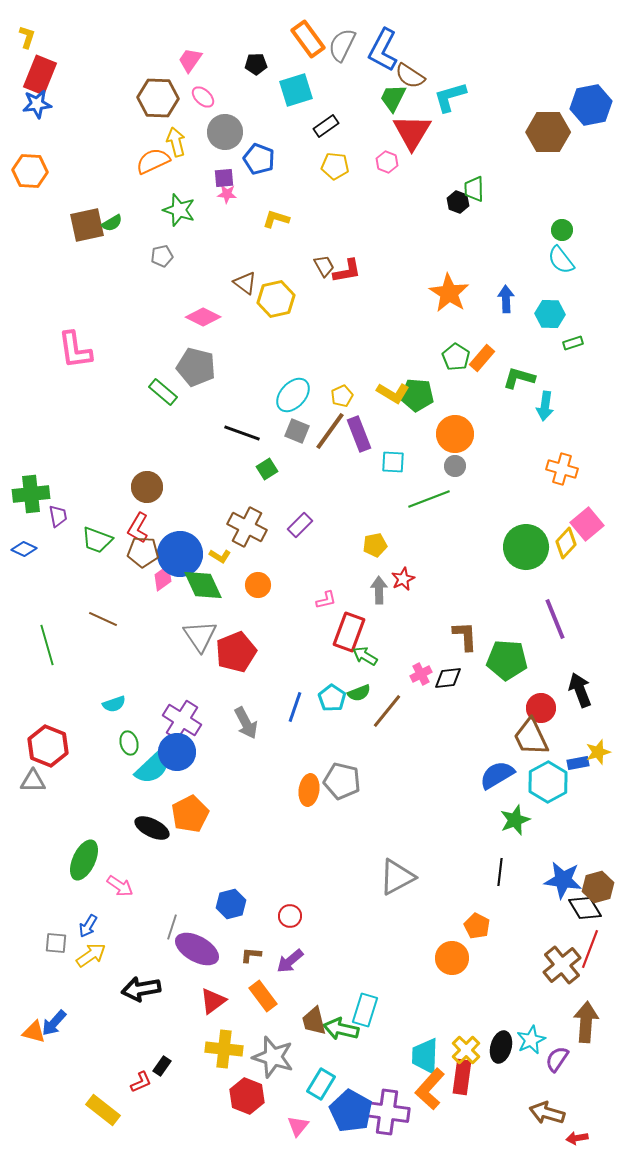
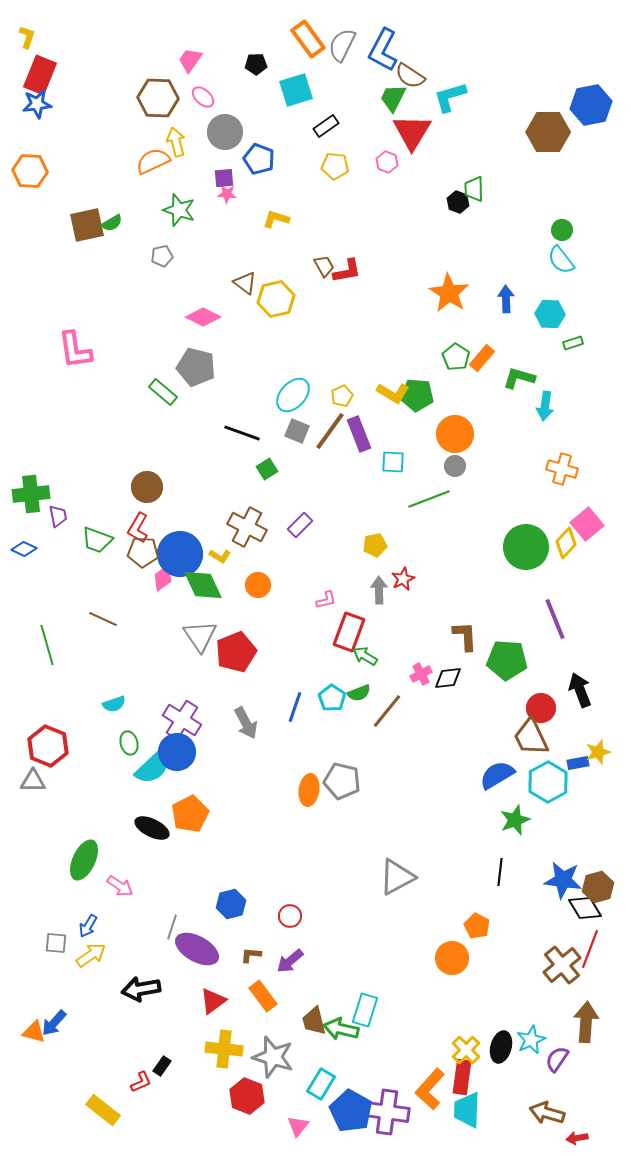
cyan trapezoid at (425, 1056): moved 42 px right, 54 px down
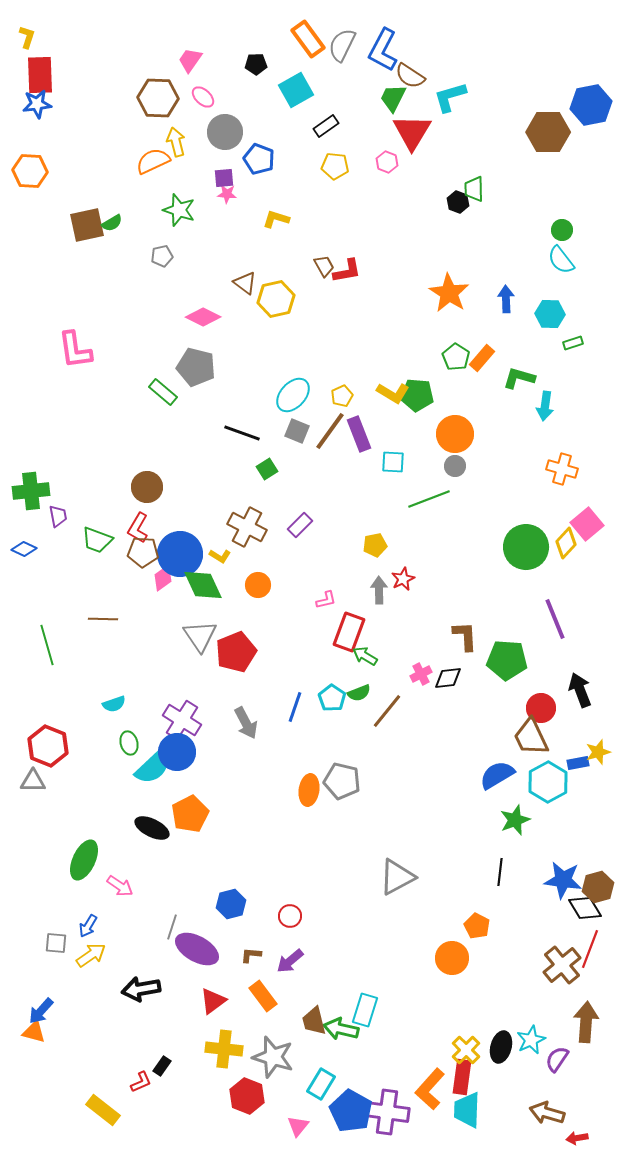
red rectangle at (40, 75): rotated 24 degrees counterclockwise
cyan square at (296, 90): rotated 12 degrees counterclockwise
green cross at (31, 494): moved 3 px up
brown line at (103, 619): rotated 24 degrees counterclockwise
blue arrow at (54, 1023): moved 13 px left, 12 px up
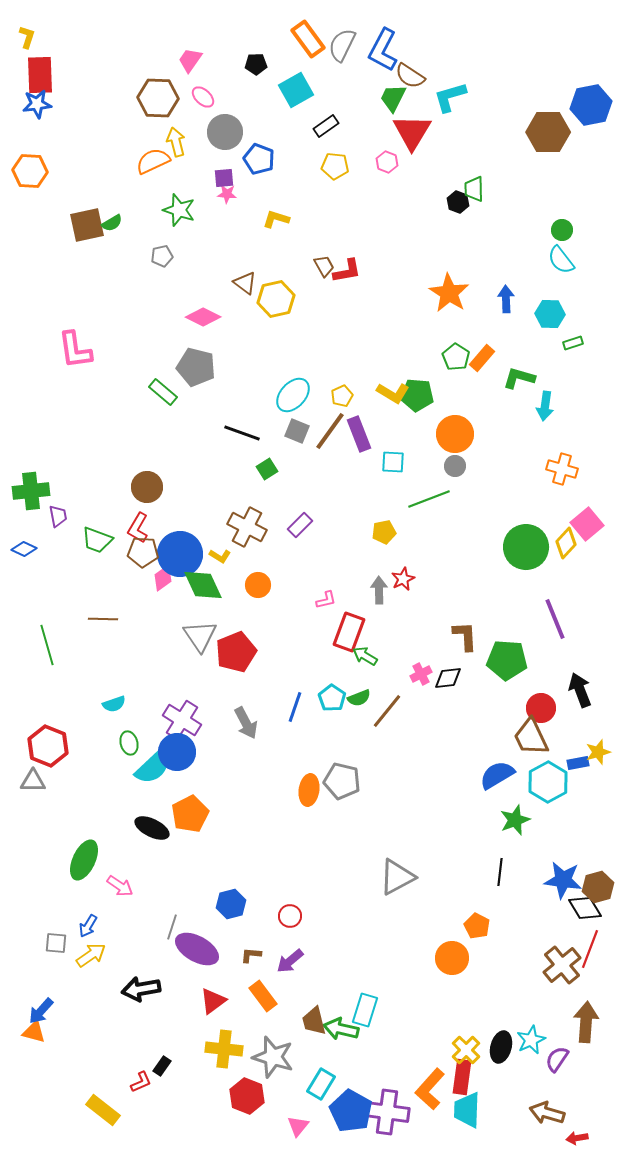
yellow pentagon at (375, 545): moved 9 px right, 13 px up
green semicircle at (359, 693): moved 5 px down
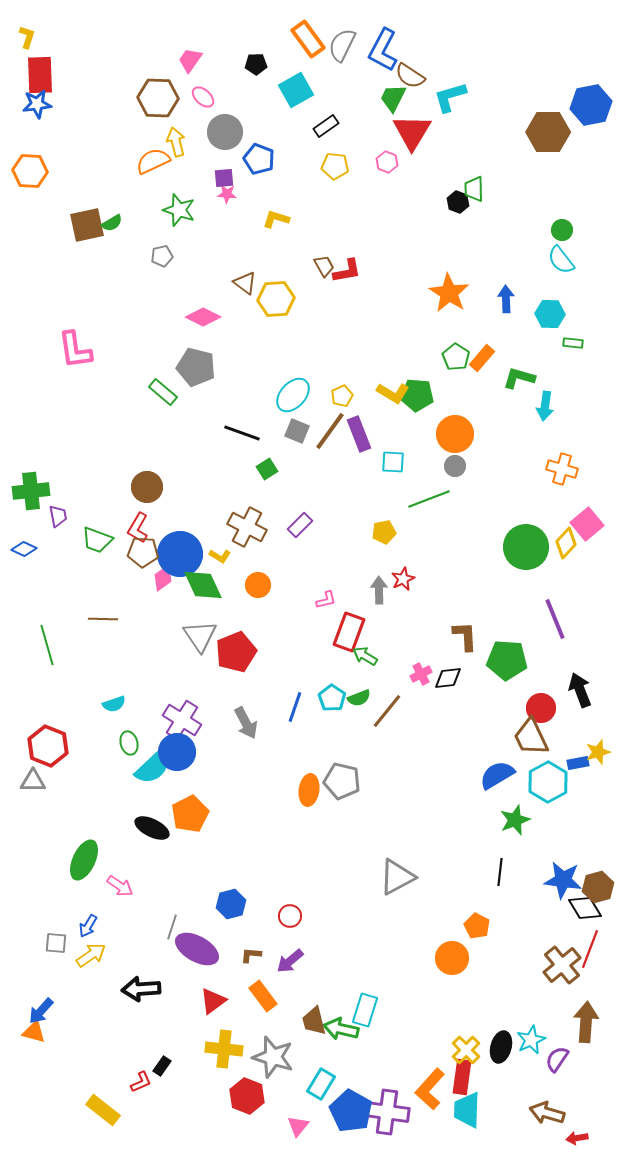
yellow hexagon at (276, 299): rotated 9 degrees clockwise
green rectangle at (573, 343): rotated 24 degrees clockwise
black arrow at (141, 989): rotated 6 degrees clockwise
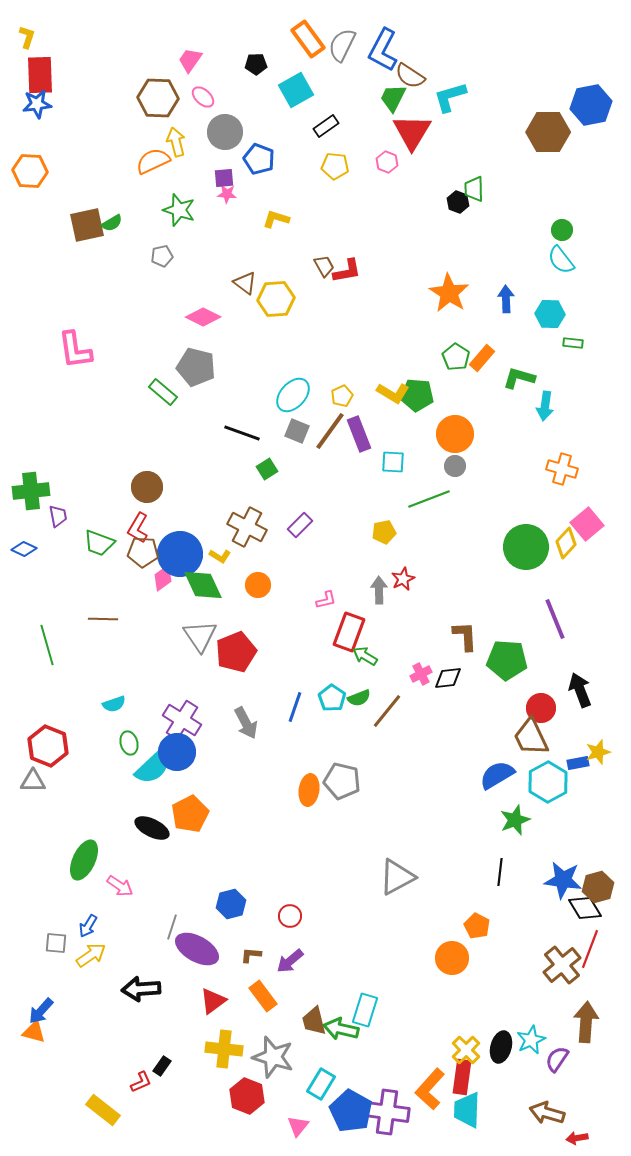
green trapezoid at (97, 540): moved 2 px right, 3 px down
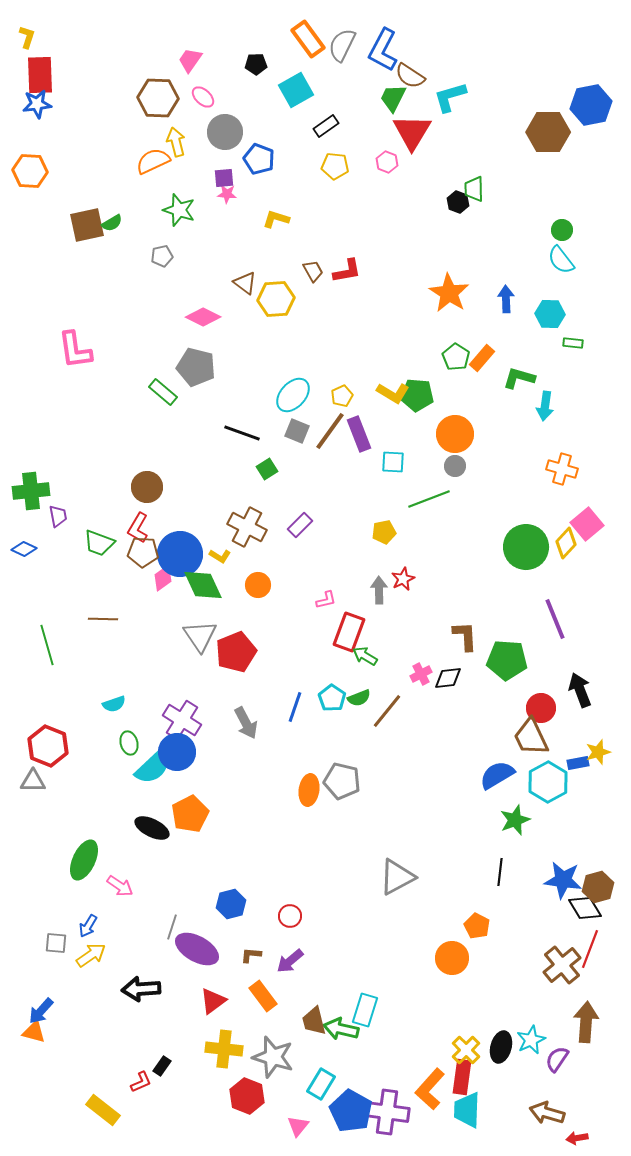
brown trapezoid at (324, 266): moved 11 px left, 5 px down
